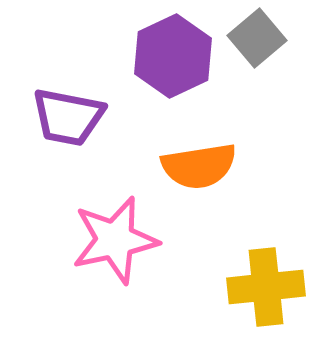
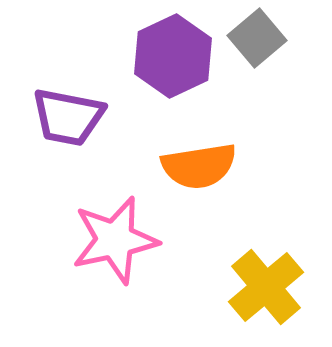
yellow cross: rotated 34 degrees counterclockwise
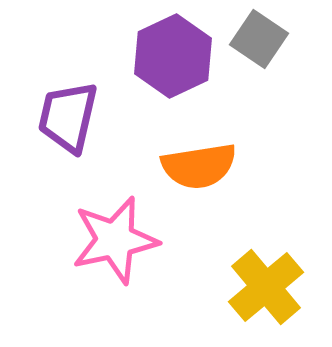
gray square: moved 2 px right, 1 px down; rotated 16 degrees counterclockwise
purple trapezoid: rotated 92 degrees clockwise
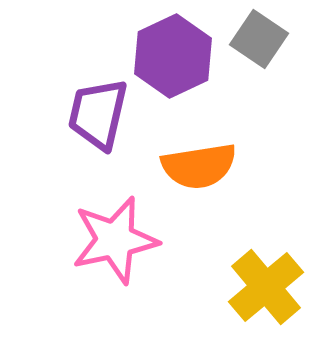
purple trapezoid: moved 30 px right, 3 px up
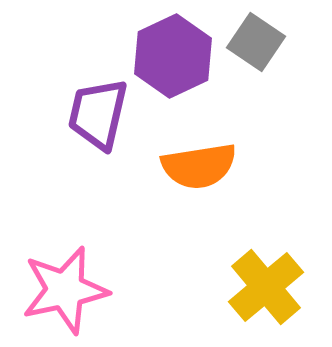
gray square: moved 3 px left, 3 px down
pink star: moved 50 px left, 50 px down
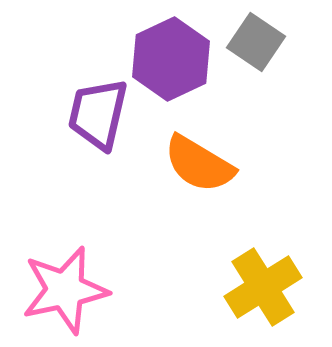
purple hexagon: moved 2 px left, 3 px down
orange semicircle: moved 2 px up; rotated 40 degrees clockwise
yellow cross: moved 3 px left; rotated 8 degrees clockwise
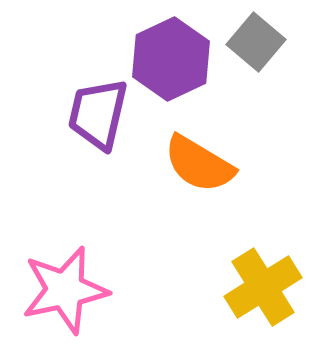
gray square: rotated 6 degrees clockwise
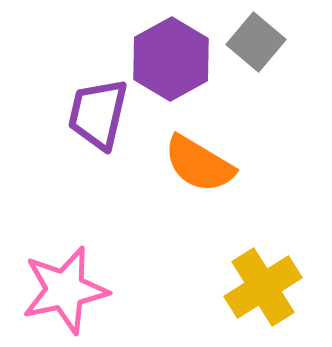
purple hexagon: rotated 4 degrees counterclockwise
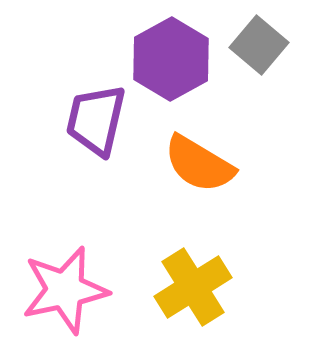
gray square: moved 3 px right, 3 px down
purple trapezoid: moved 2 px left, 6 px down
yellow cross: moved 70 px left
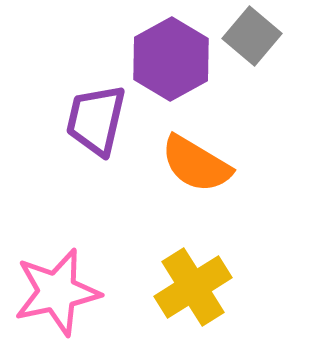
gray square: moved 7 px left, 9 px up
orange semicircle: moved 3 px left
pink star: moved 8 px left, 2 px down
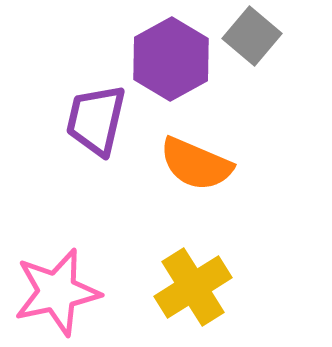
orange semicircle: rotated 8 degrees counterclockwise
